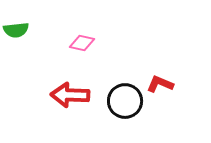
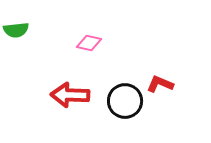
pink diamond: moved 7 px right
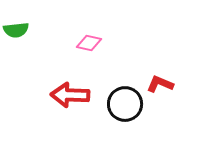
black circle: moved 3 px down
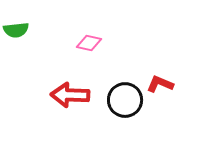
black circle: moved 4 px up
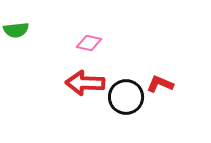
red arrow: moved 15 px right, 12 px up
black circle: moved 1 px right, 3 px up
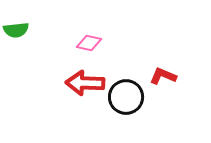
red L-shape: moved 3 px right, 8 px up
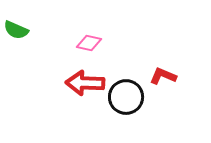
green semicircle: rotated 30 degrees clockwise
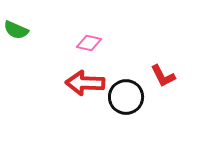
red L-shape: rotated 140 degrees counterclockwise
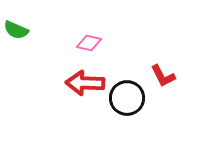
black circle: moved 1 px right, 1 px down
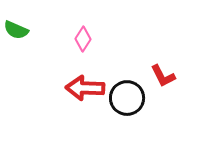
pink diamond: moved 6 px left, 4 px up; rotated 70 degrees counterclockwise
red arrow: moved 5 px down
